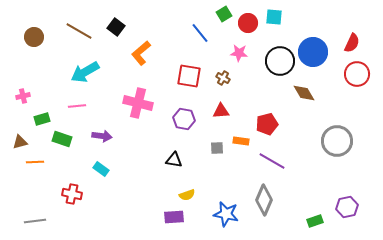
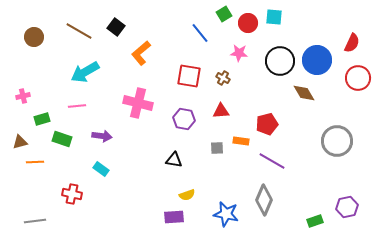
blue circle at (313, 52): moved 4 px right, 8 px down
red circle at (357, 74): moved 1 px right, 4 px down
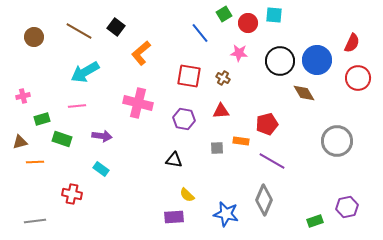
cyan square at (274, 17): moved 2 px up
yellow semicircle at (187, 195): rotated 63 degrees clockwise
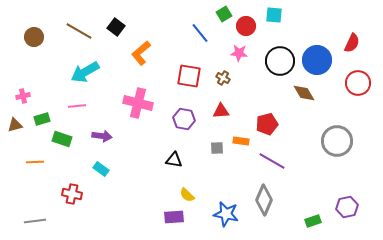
red circle at (248, 23): moved 2 px left, 3 px down
red circle at (358, 78): moved 5 px down
brown triangle at (20, 142): moved 5 px left, 17 px up
green rectangle at (315, 221): moved 2 px left
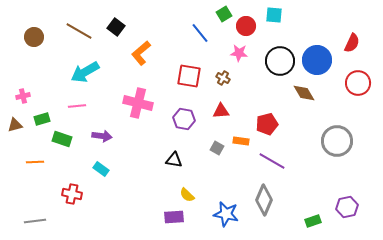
gray square at (217, 148): rotated 32 degrees clockwise
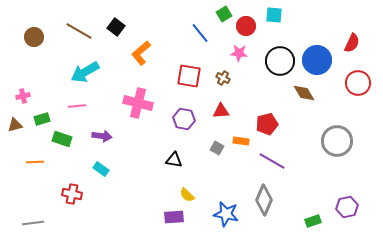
gray line at (35, 221): moved 2 px left, 2 px down
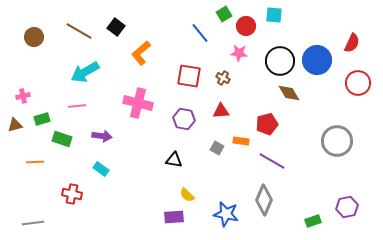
brown diamond at (304, 93): moved 15 px left
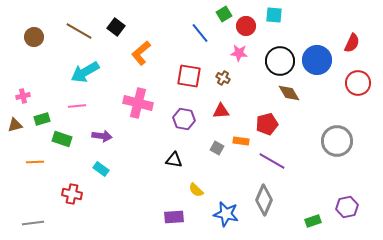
yellow semicircle at (187, 195): moved 9 px right, 5 px up
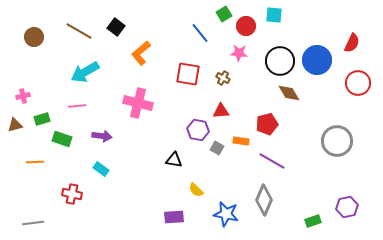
red square at (189, 76): moved 1 px left, 2 px up
purple hexagon at (184, 119): moved 14 px right, 11 px down
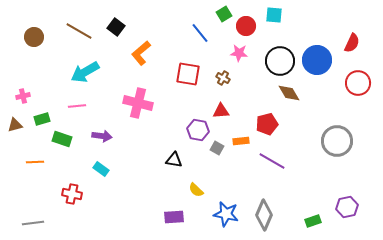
orange rectangle at (241, 141): rotated 14 degrees counterclockwise
gray diamond at (264, 200): moved 15 px down
